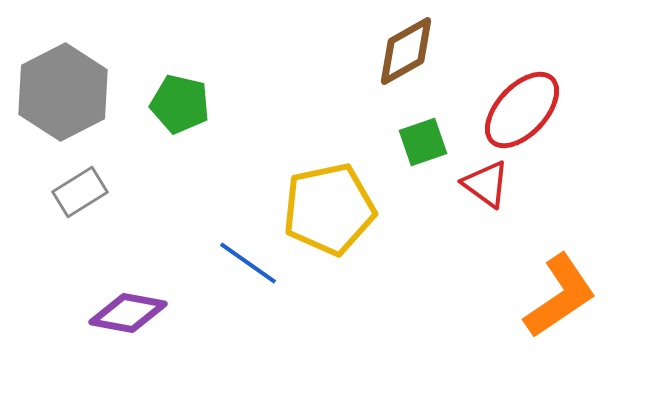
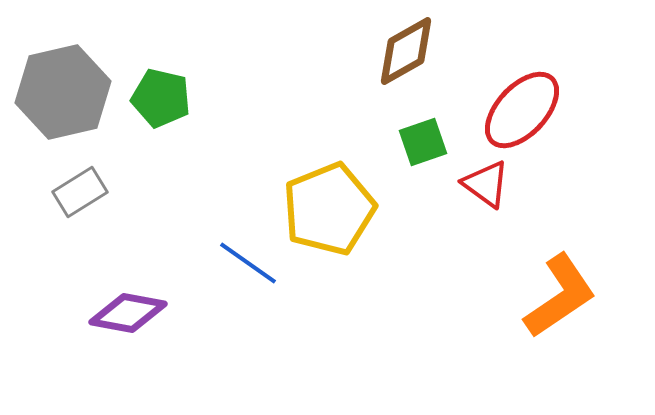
gray hexagon: rotated 14 degrees clockwise
green pentagon: moved 19 px left, 6 px up
yellow pentagon: rotated 10 degrees counterclockwise
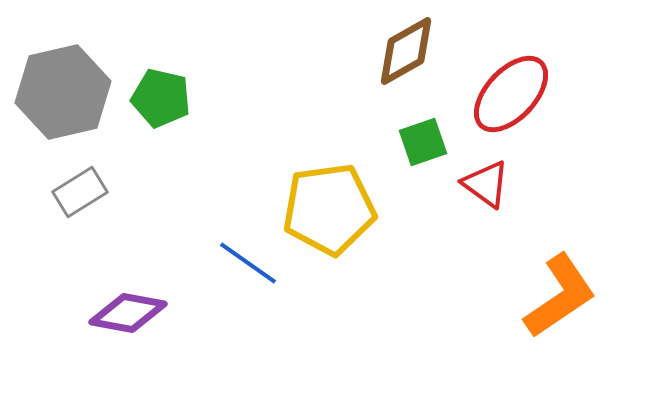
red ellipse: moved 11 px left, 16 px up
yellow pentagon: rotated 14 degrees clockwise
